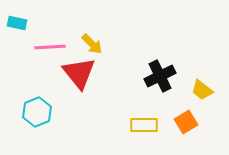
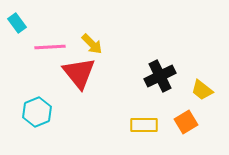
cyan rectangle: rotated 42 degrees clockwise
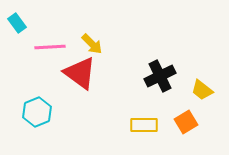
red triangle: moved 1 px right; rotated 15 degrees counterclockwise
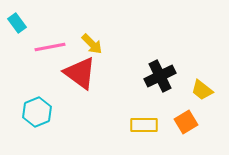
pink line: rotated 8 degrees counterclockwise
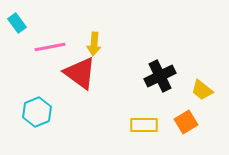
yellow arrow: moved 2 px right; rotated 50 degrees clockwise
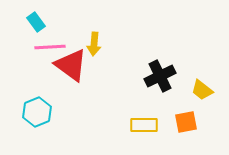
cyan rectangle: moved 19 px right, 1 px up
pink line: rotated 8 degrees clockwise
red triangle: moved 9 px left, 8 px up
orange square: rotated 20 degrees clockwise
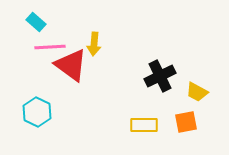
cyan rectangle: rotated 12 degrees counterclockwise
yellow trapezoid: moved 5 px left, 2 px down; rotated 10 degrees counterclockwise
cyan hexagon: rotated 12 degrees counterclockwise
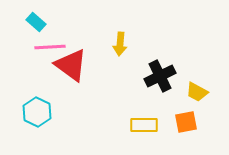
yellow arrow: moved 26 px right
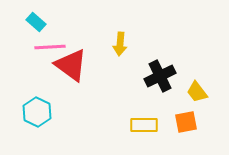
yellow trapezoid: rotated 25 degrees clockwise
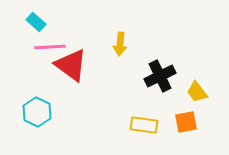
yellow rectangle: rotated 8 degrees clockwise
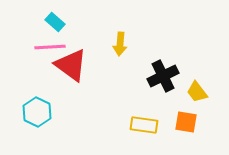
cyan rectangle: moved 19 px right
black cross: moved 3 px right
orange square: rotated 20 degrees clockwise
